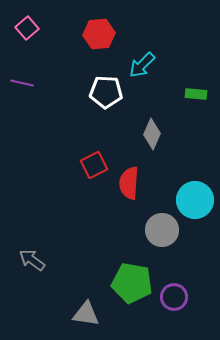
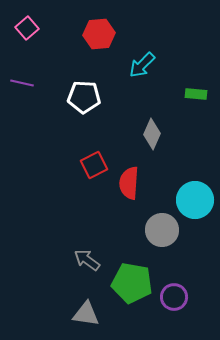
white pentagon: moved 22 px left, 5 px down
gray arrow: moved 55 px right
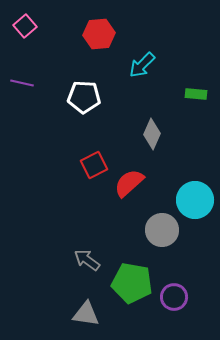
pink square: moved 2 px left, 2 px up
red semicircle: rotated 44 degrees clockwise
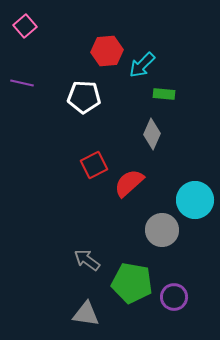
red hexagon: moved 8 px right, 17 px down
green rectangle: moved 32 px left
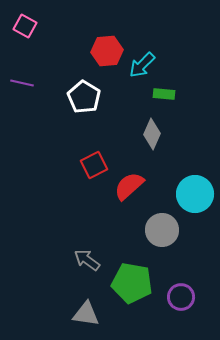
pink square: rotated 20 degrees counterclockwise
white pentagon: rotated 28 degrees clockwise
red semicircle: moved 3 px down
cyan circle: moved 6 px up
purple circle: moved 7 px right
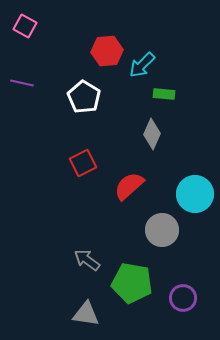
red square: moved 11 px left, 2 px up
purple circle: moved 2 px right, 1 px down
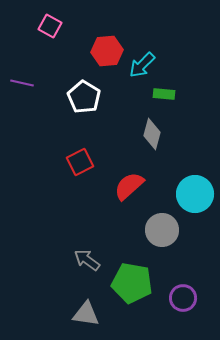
pink square: moved 25 px right
gray diamond: rotated 8 degrees counterclockwise
red square: moved 3 px left, 1 px up
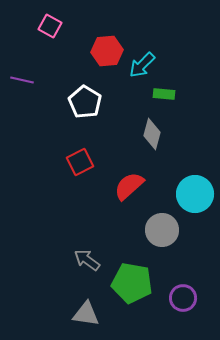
purple line: moved 3 px up
white pentagon: moved 1 px right, 5 px down
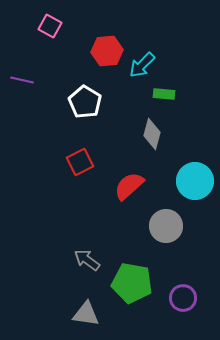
cyan circle: moved 13 px up
gray circle: moved 4 px right, 4 px up
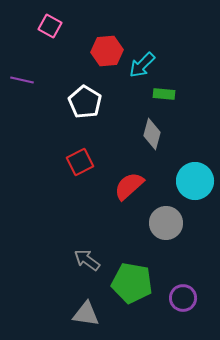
gray circle: moved 3 px up
